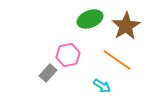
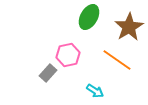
green ellipse: moved 1 px left, 2 px up; rotated 40 degrees counterclockwise
brown star: moved 3 px right, 1 px down
cyan arrow: moved 7 px left, 5 px down
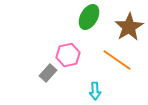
cyan arrow: rotated 54 degrees clockwise
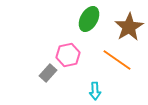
green ellipse: moved 2 px down
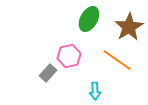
pink hexagon: moved 1 px right, 1 px down
